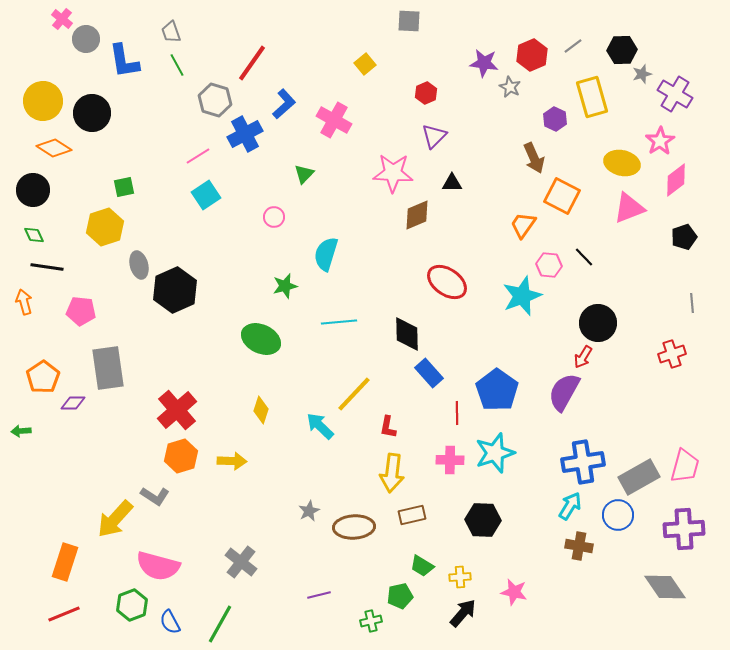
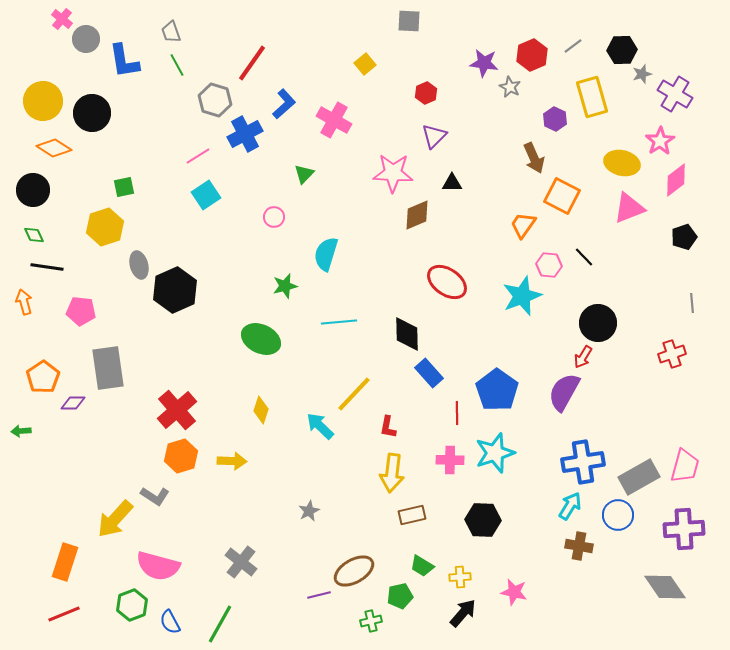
brown ellipse at (354, 527): moved 44 px down; rotated 27 degrees counterclockwise
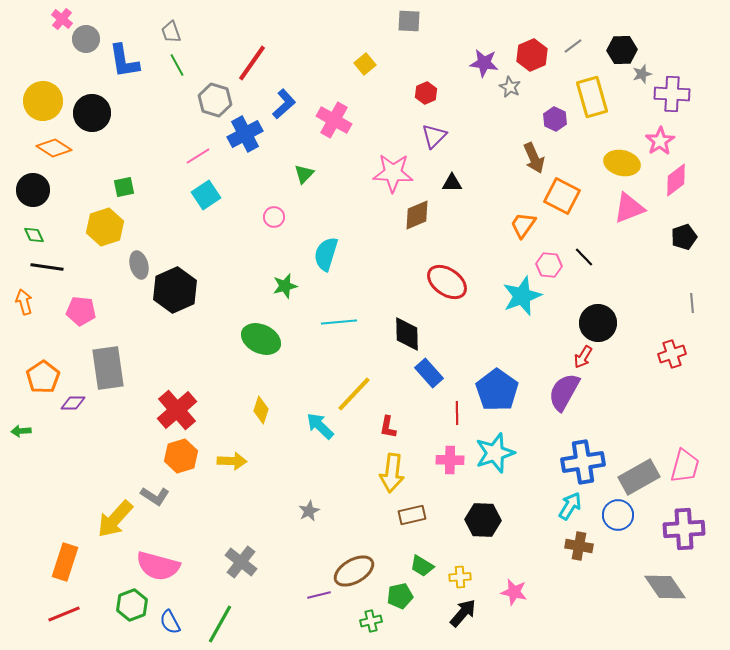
purple cross at (675, 94): moved 3 px left; rotated 28 degrees counterclockwise
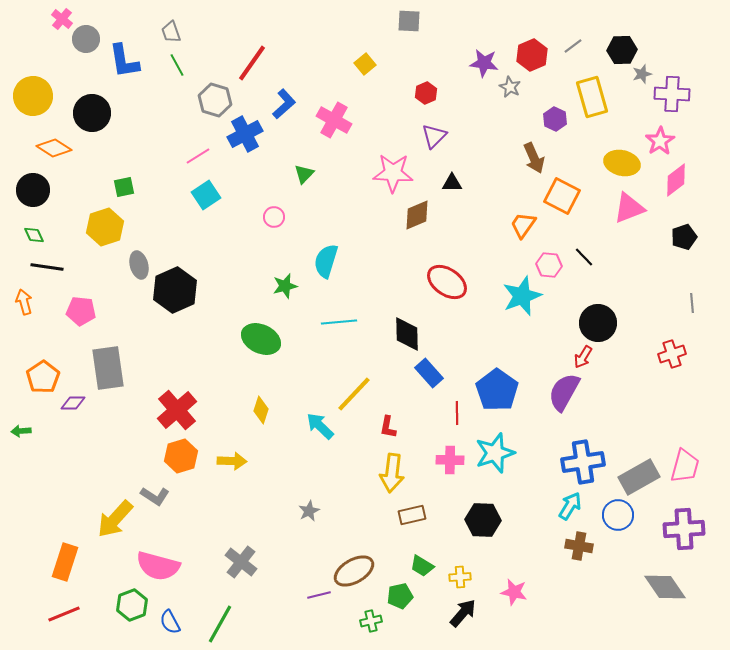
yellow circle at (43, 101): moved 10 px left, 5 px up
cyan semicircle at (326, 254): moved 7 px down
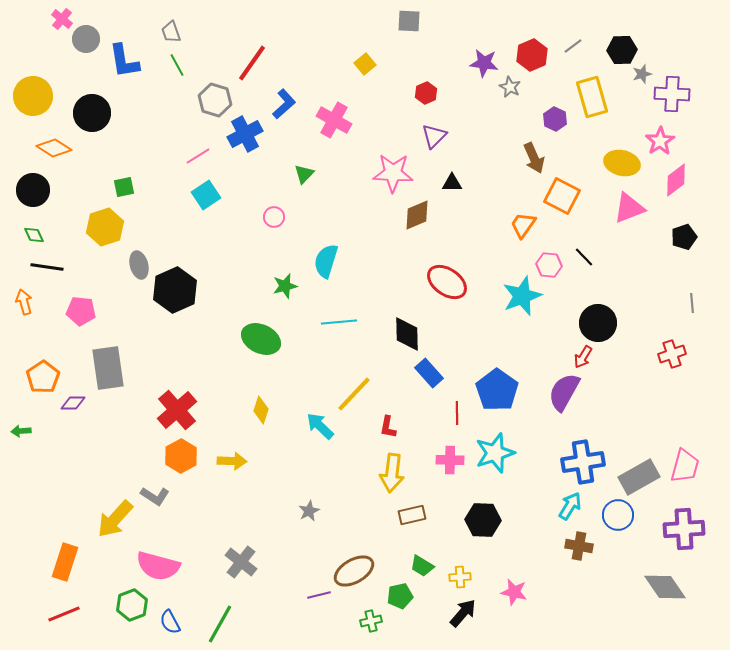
orange hexagon at (181, 456): rotated 12 degrees counterclockwise
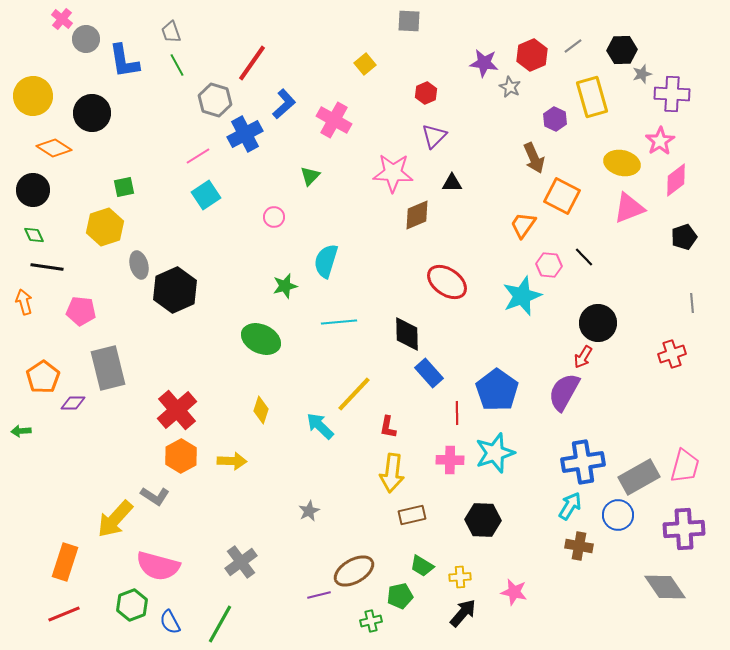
green triangle at (304, 174): moved 6 px right, 2 px down
gray rectangle at (108, 368): rotated 6 degrees counterclockwise
gray cross at (241, 562): rotated 16 degrees clockwise
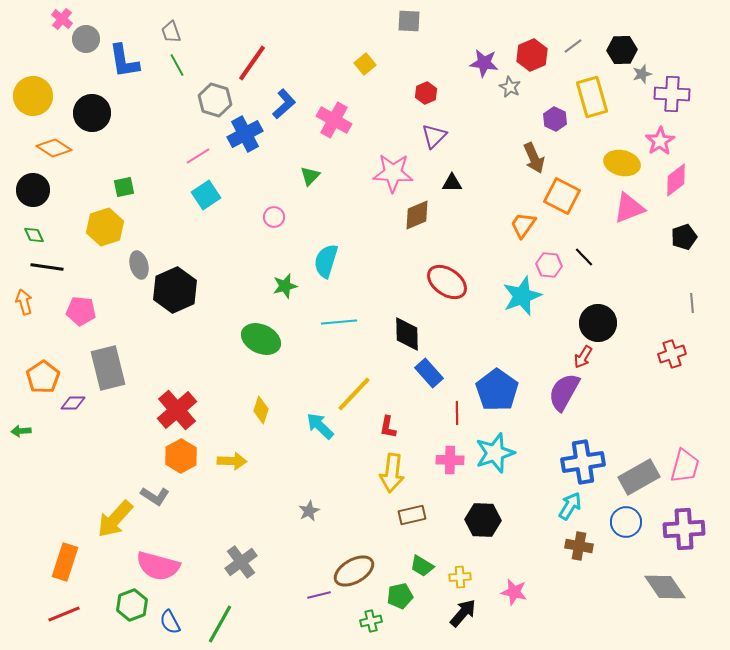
blue circle at (618, 515): moved 8 px right, 7 px down
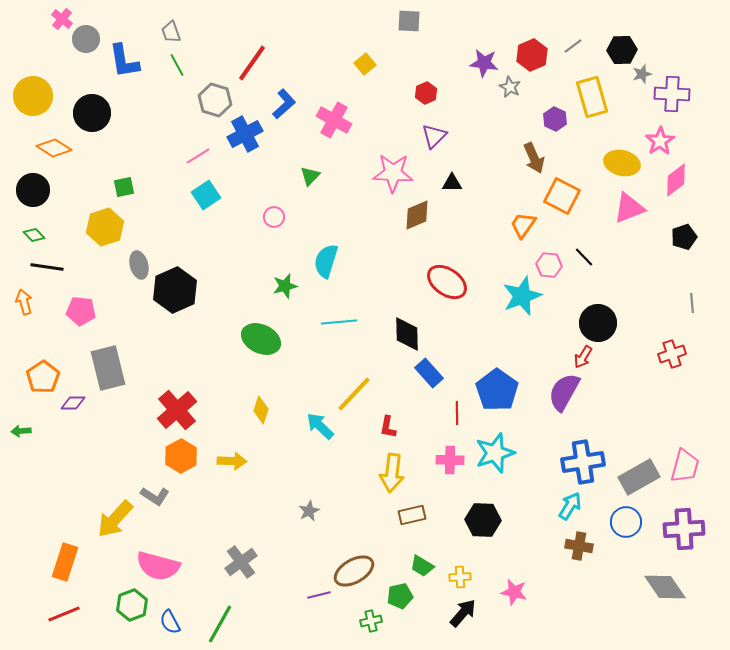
green diamond at (34, 235): rotated 20 degrees counterclockwise
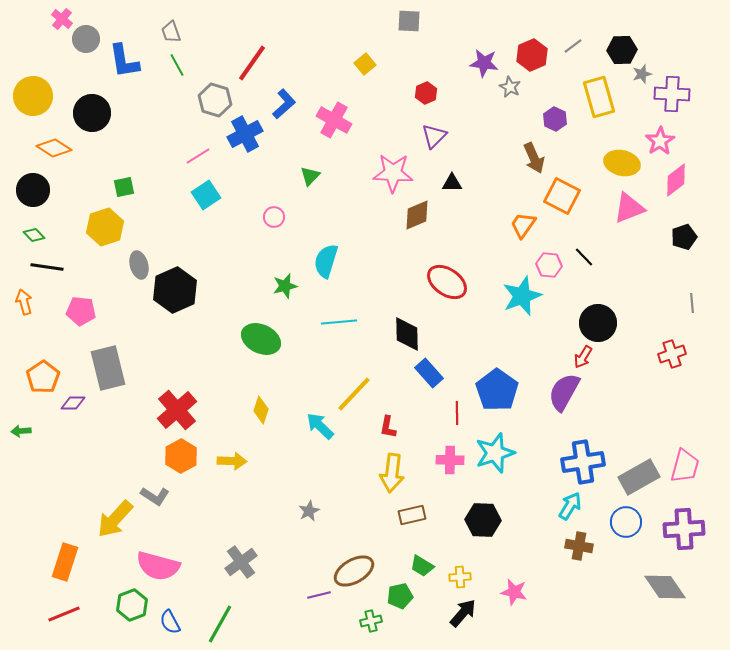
yellow rectangle at (592, 97): moved 7 px right
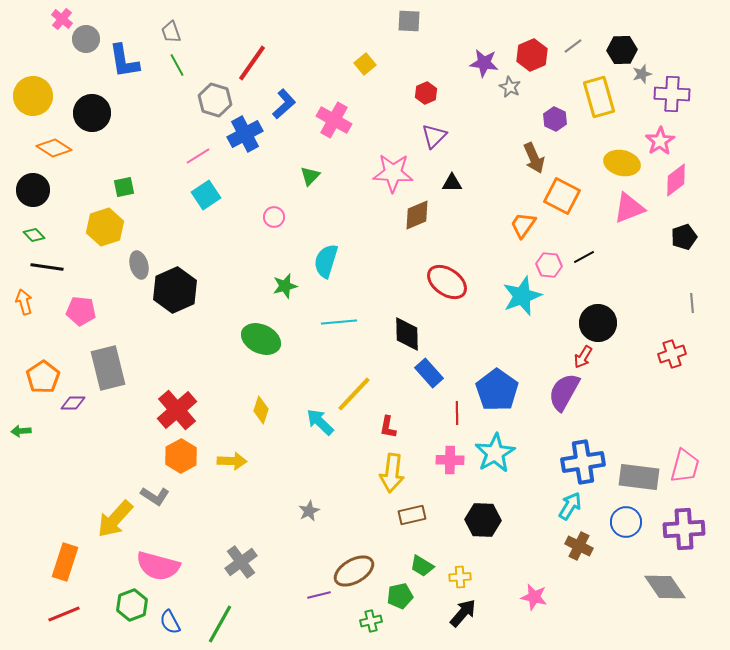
black line at (584, 257): rotated 75 degrees counterclockwise
cyan arrow at (320, 426): moved 4 px up
cyan star at (495, 453): rotated 12 degrees counterclockwise
gray rectangle at (639, 477): rotated 36 degrees clockwise
brown cross at (579, 546): rotated 16 degrees clockwise
pink star at (514, 592): moved 20 px right, 5 px down
